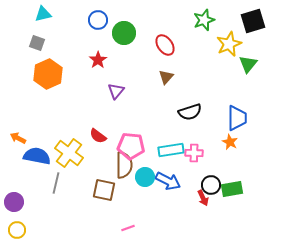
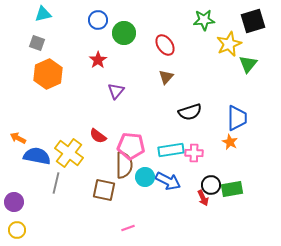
green star: rotated 15 degrees clockwise
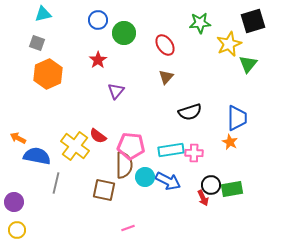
green star: moved 4 px left, 3 px down
yellow cross: moved 6 px right, 7 px up
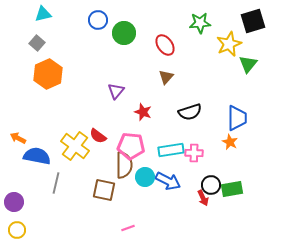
gray square: rotated 21 degrees clockwise
red star: moved 45 px right, 52 px down; rotated 18 degrees counterclockwise
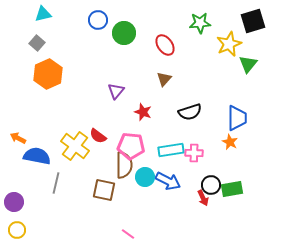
brown triangle: moved 2 px left, 2 px down
pink line: moved 6 px down; rotated 56 degrees clockwise
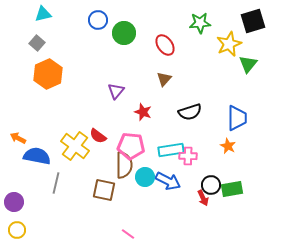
orange star: moved 2 px left, 4 px down
pink cross: moved 6 px left, 3 px down
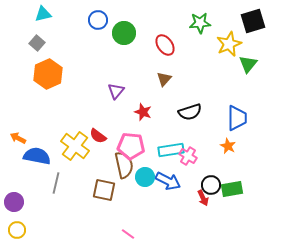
pink cross: rotated 30 degrees clockwise
brown semicircle: rotated 12 degrees counterclockwise
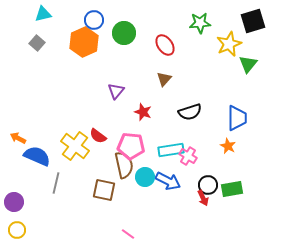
blue circle: moved 4 px left
orange hexagon: moved 36 px right, 32 px up
blue semicircle: rotated 12 degrees clockwise
black circle: moved 3 px left
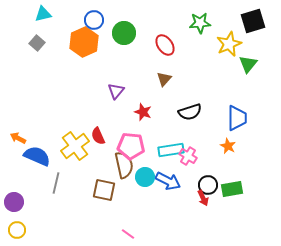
red semicircle: rotated 30 degrees clockwise
yellow cross: rotated 16 degrees clockwise
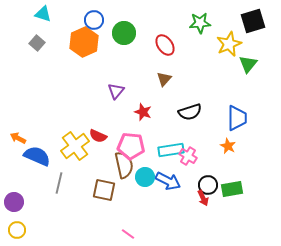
cyan triangle: rotated 30 degrees clockwise
red semicircle: rotated 42 degrees counterclockwise
gray line: moved 3 px right
